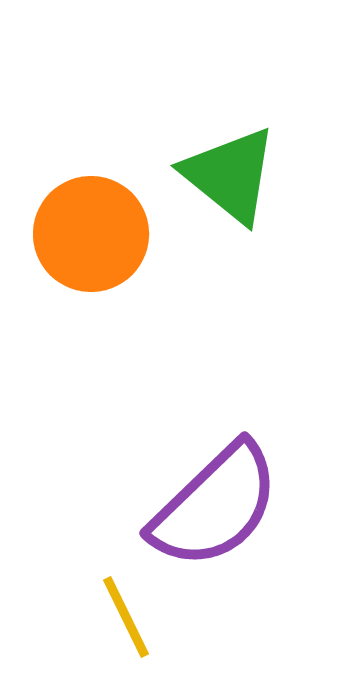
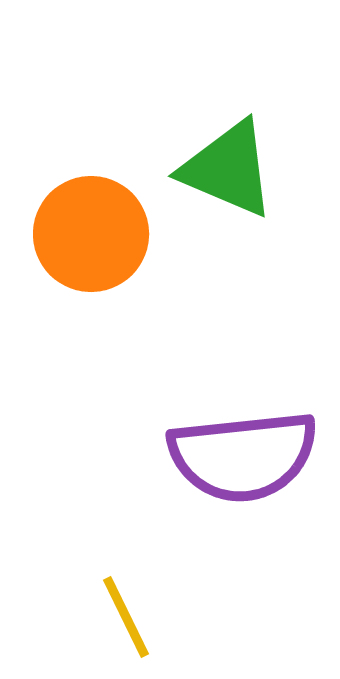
green triangle: moved 2 px left, 6 px up; rotated 16 degrees counterclockwise
purple semicircle: moved 28 px right, 50 px up; rotated 38 degrees clockwise
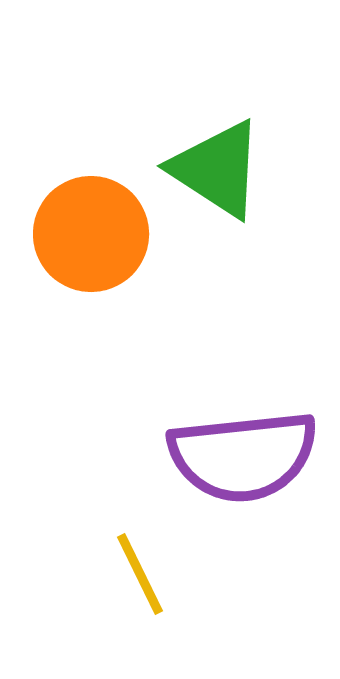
green triangle: moved 11 px left; rotated 10 degrees clockwise
yellow line: moved 14 px right, 43 px up
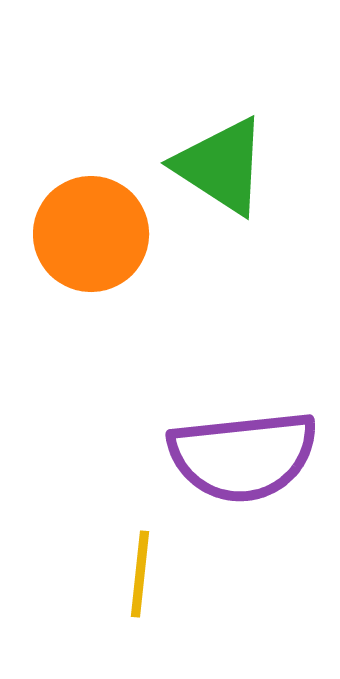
green triangle: moved 4 px right, 3 px up
yellow line: rotated 32 degrees clockwise
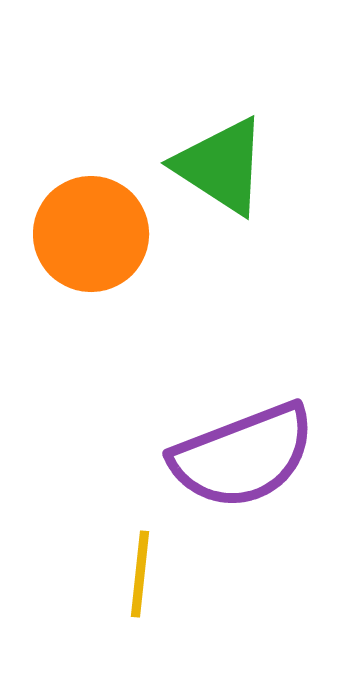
purple semicircle: rotated 15 degrees counterclockwise
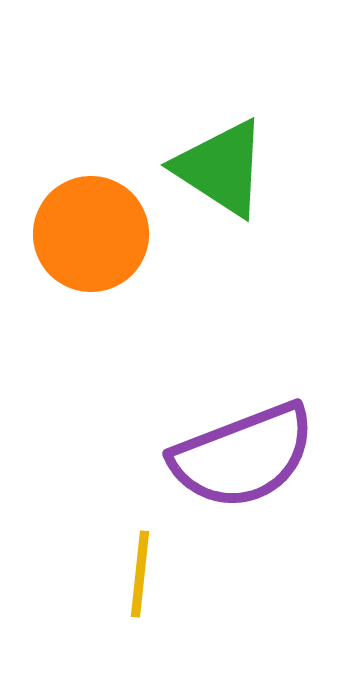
green triangle: moved 2 px down
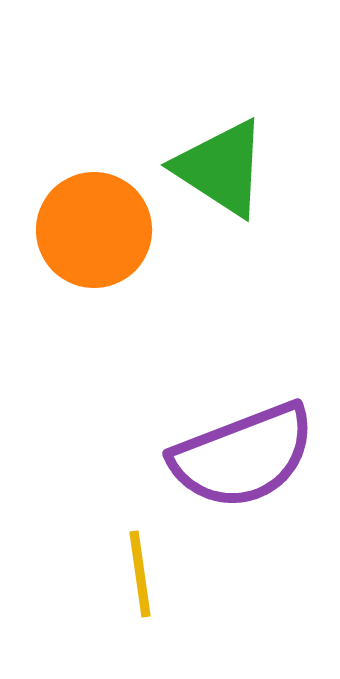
orange circle: moved 3 px right, 4 px up
yellow line: rotated 14 degrees counterclockwise
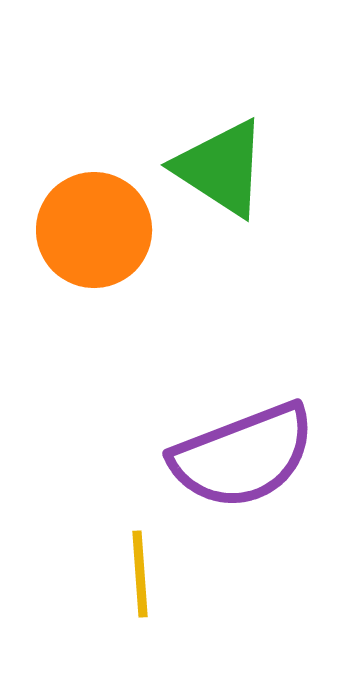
yellow line: rotated 4 degrees clockwise
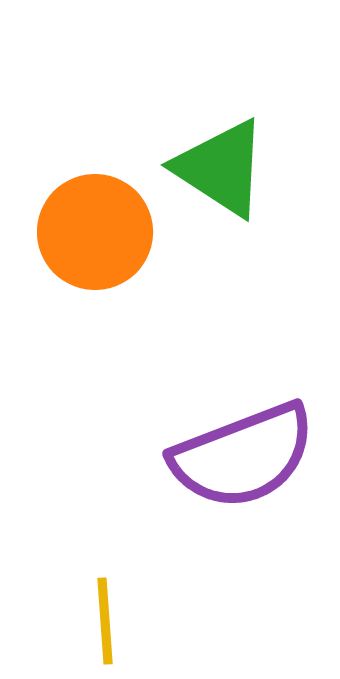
orange circle: moved 1 px right, 2 px down
yellow line: moved 35 px left, 47 px down
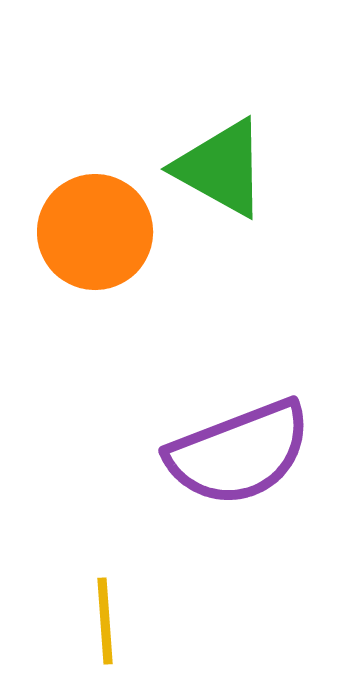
green triangle: rotated 4 degrees counterclockwise
purple semicircle: moved 4 px left, 3 px up
